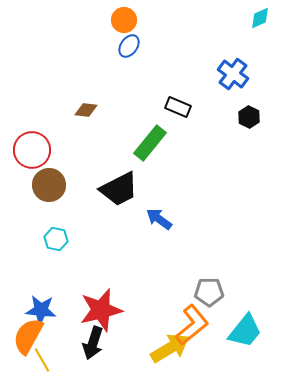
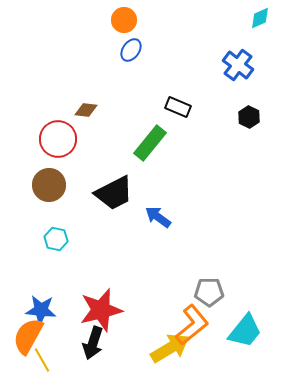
blue ellipse: moved 2 px right, 4 px down
blue cross: moved 5 px right, 9 px up
red circle: moved 26 px right, 11 px up
black trapezoid: moved 5 px left, 4 px down
blue arrow: moved 1 px left, 2 px up
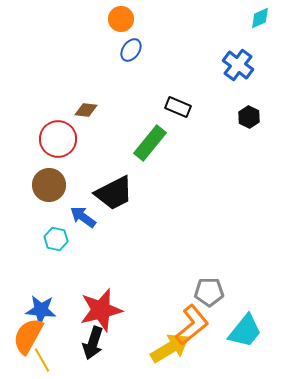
orange circle: moved 3 px left, 1 px up
blue arrow: moved 75 px left
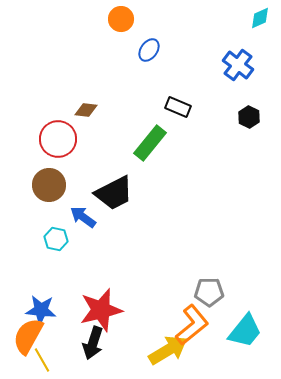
blue ellipse: moved 18 px right
yellow arrow: moved 2 px left, 2 px down
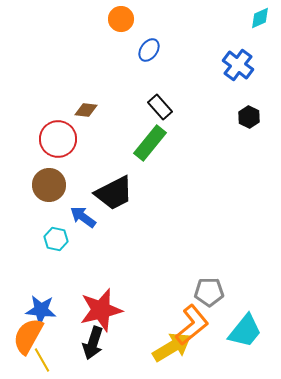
black rectangle: moved 18 px left; rotated 25 degrees clockwise
yellow arrow: moved 4 px right, 3 px up
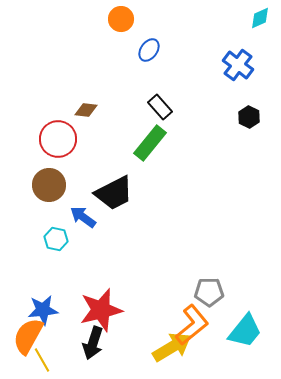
blue star: moved 2 px right; rotated 12 degrees counterclockwise
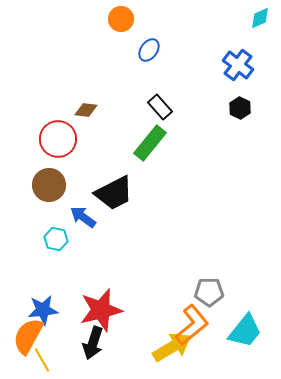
black hexagon: moved 9 px left, 9 px up
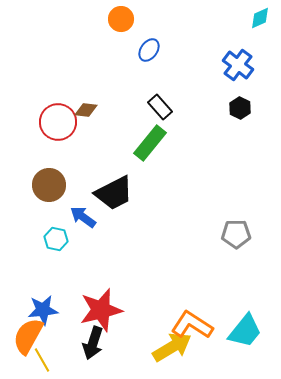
red circle: moved 17 px up
gray pentagon: moved 27 px right, 58 px up
orange L-shape: rotated 108 degrees counterclockwise
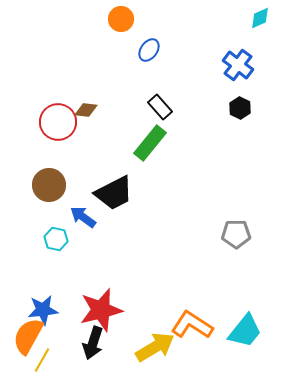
yellow arrow: moved 17 px left
yellow line: rotated 60 degrees clockwise
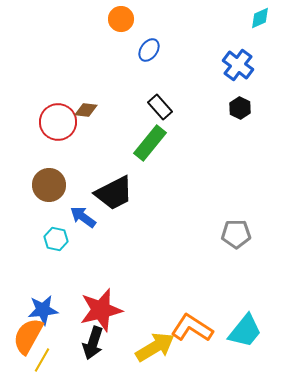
orange L-shape: moved 3 px down
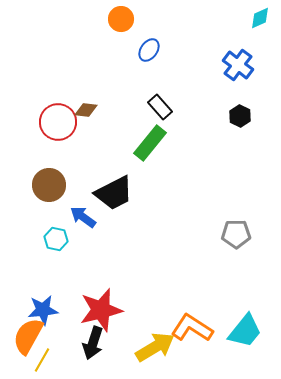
black hexagon: moved 8 px down
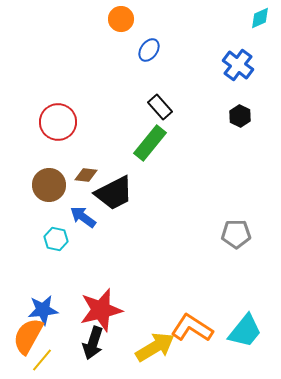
brown diamond: moved 65 px down
yellow line: rotated 10 degrees clockwise
